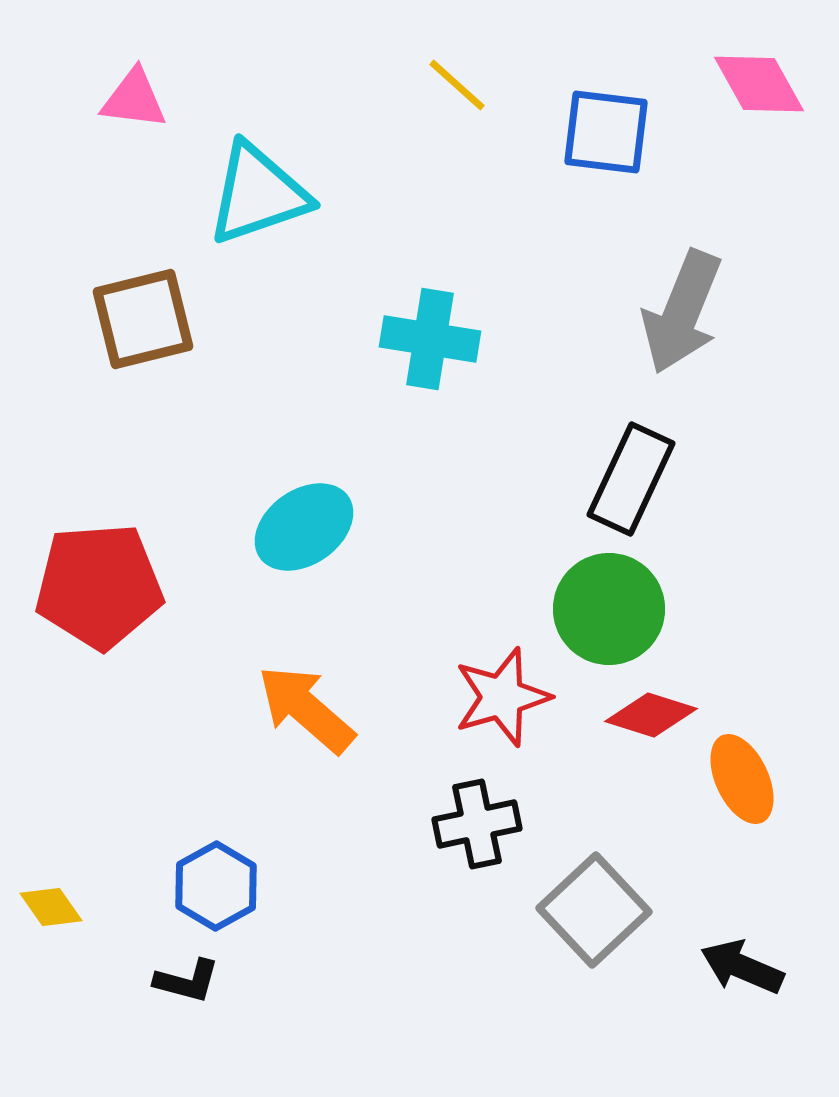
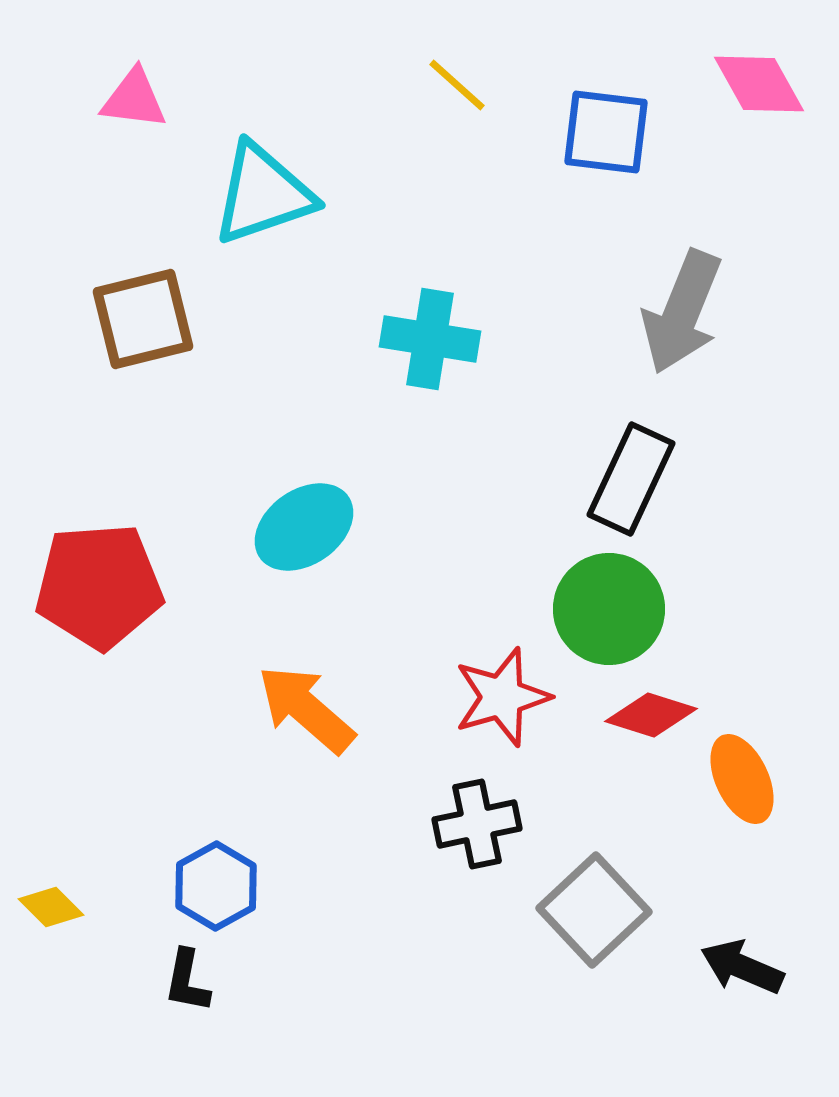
cyan triangle: moved 5 px right
yellow diamond: rotated 10 degrees counterclockwise
black L-shape: rotated 86 degrees clockwise
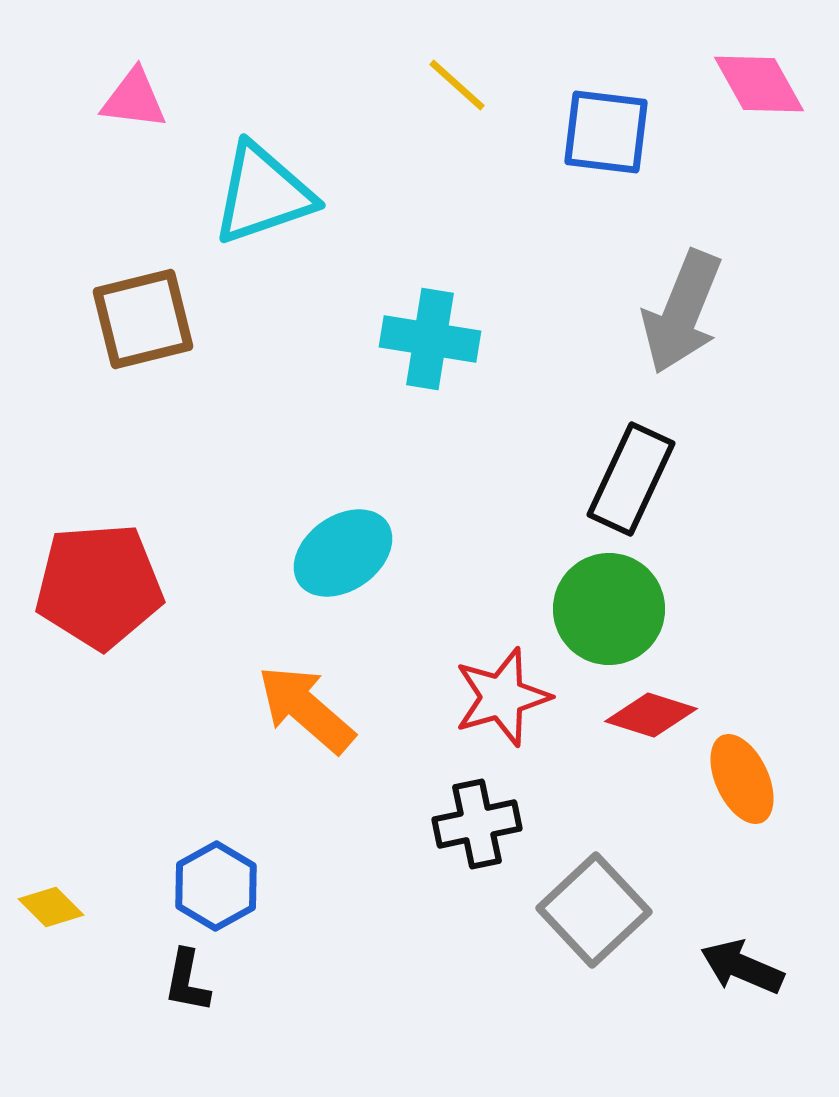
cyan ellipse: moved 39 px right, 26 px down
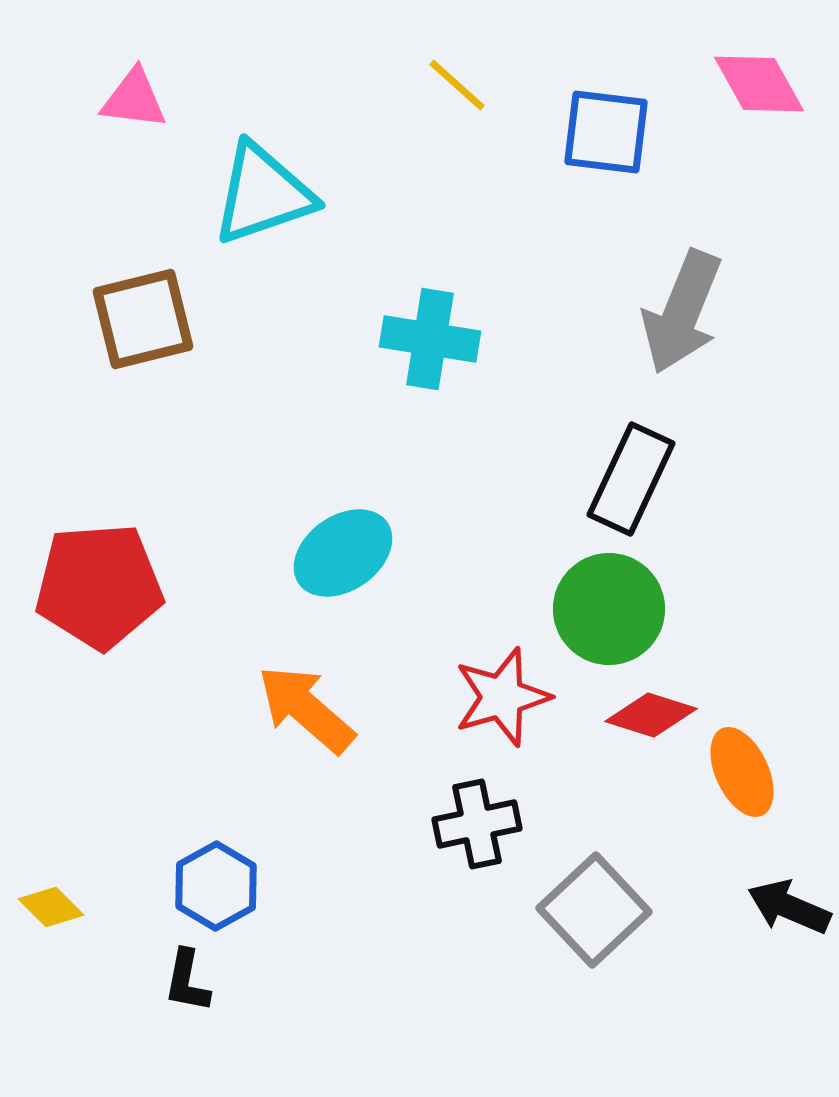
orange ellipse: moved 7 px up
black arrow: moved 47 px right, 60 px up
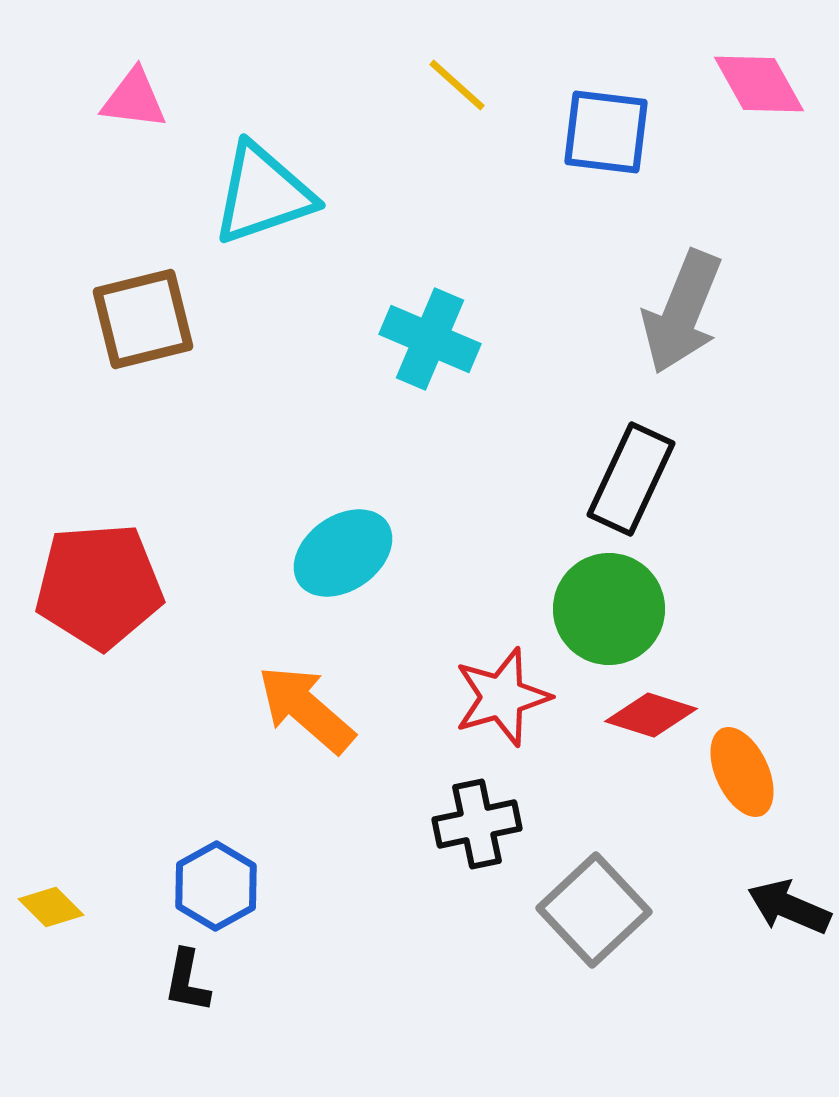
cyan cross: rotated 14 degrees clockwise
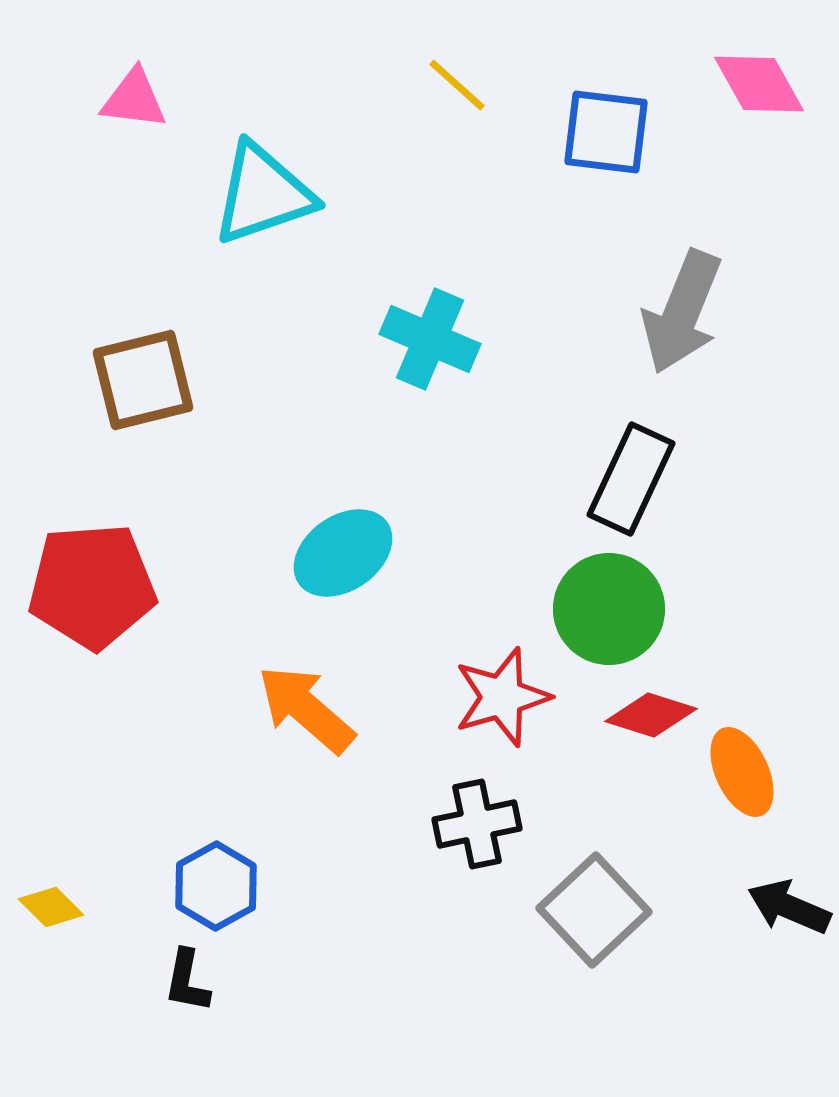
brown square: moved 61 px down
red pentagon: moved 7 px left
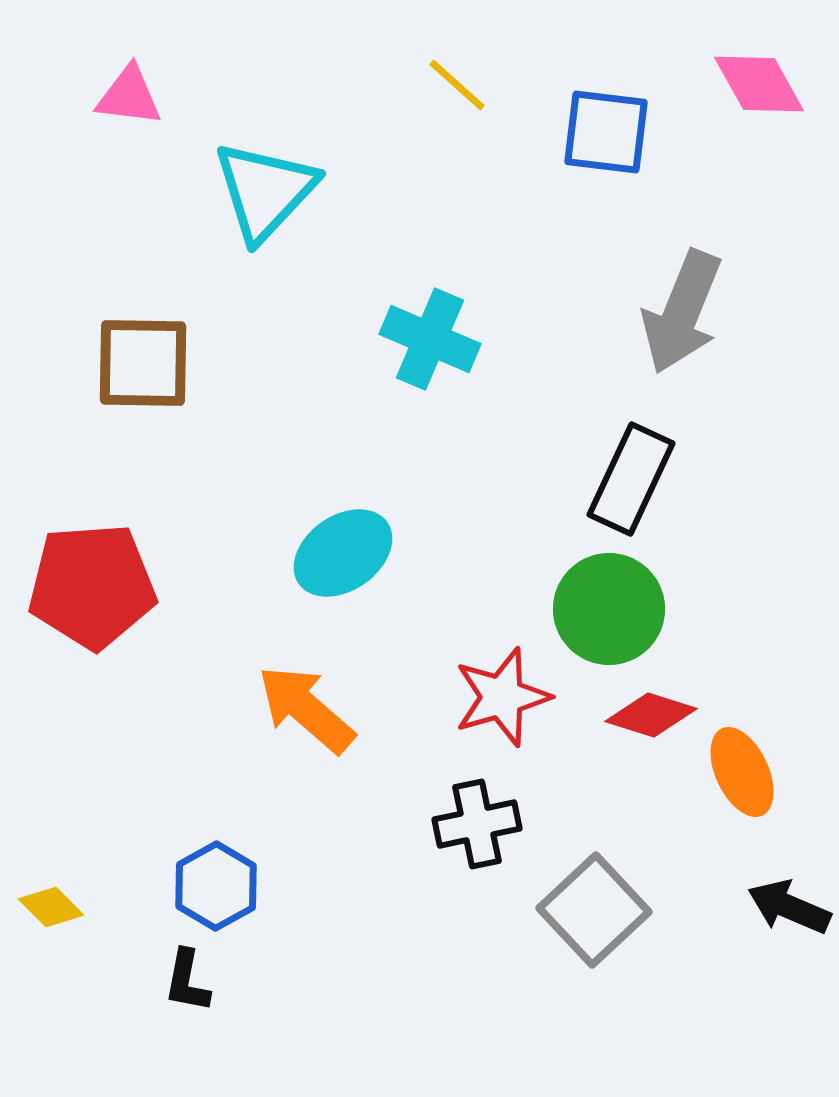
pink triangle: moved 5 px left, 3 px up
cyan triangle: moved 2 px right, 3 px up; rotated 28 degrees counterclockwise
brown square: moved 17 px up; rotated 15 degrees clockwise
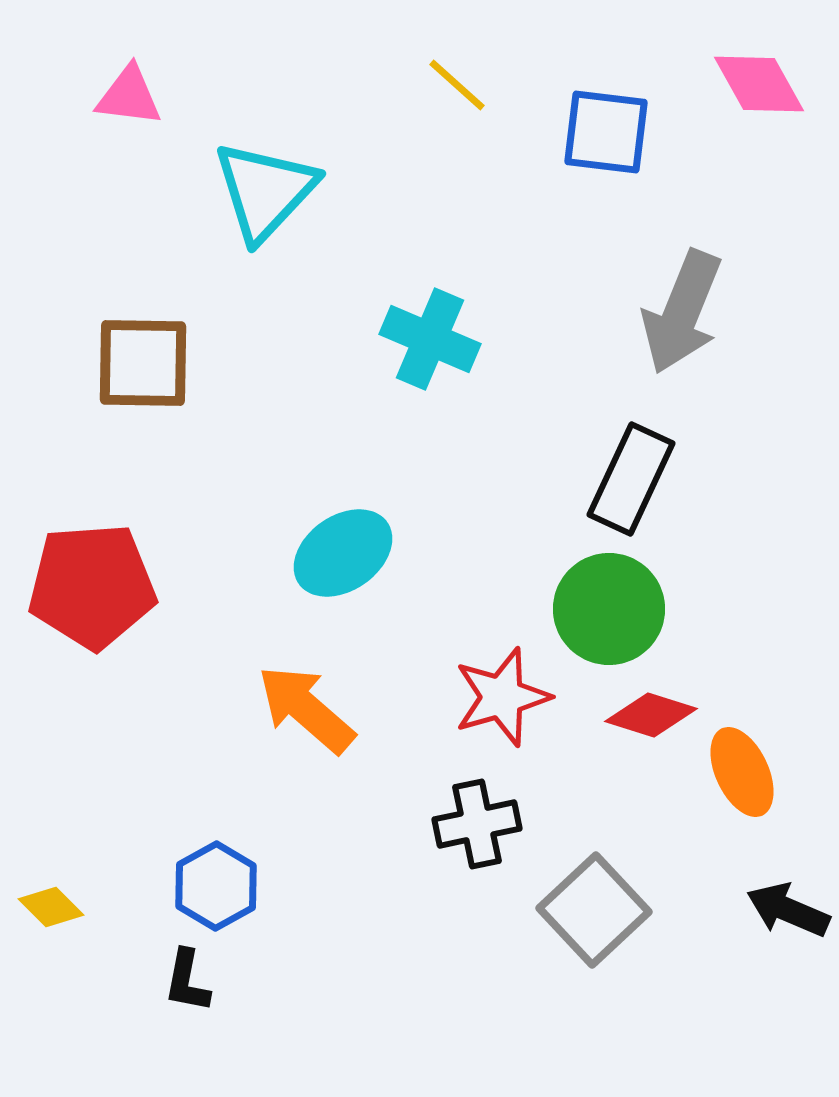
black arrow: moved 1 px left, 3 px down
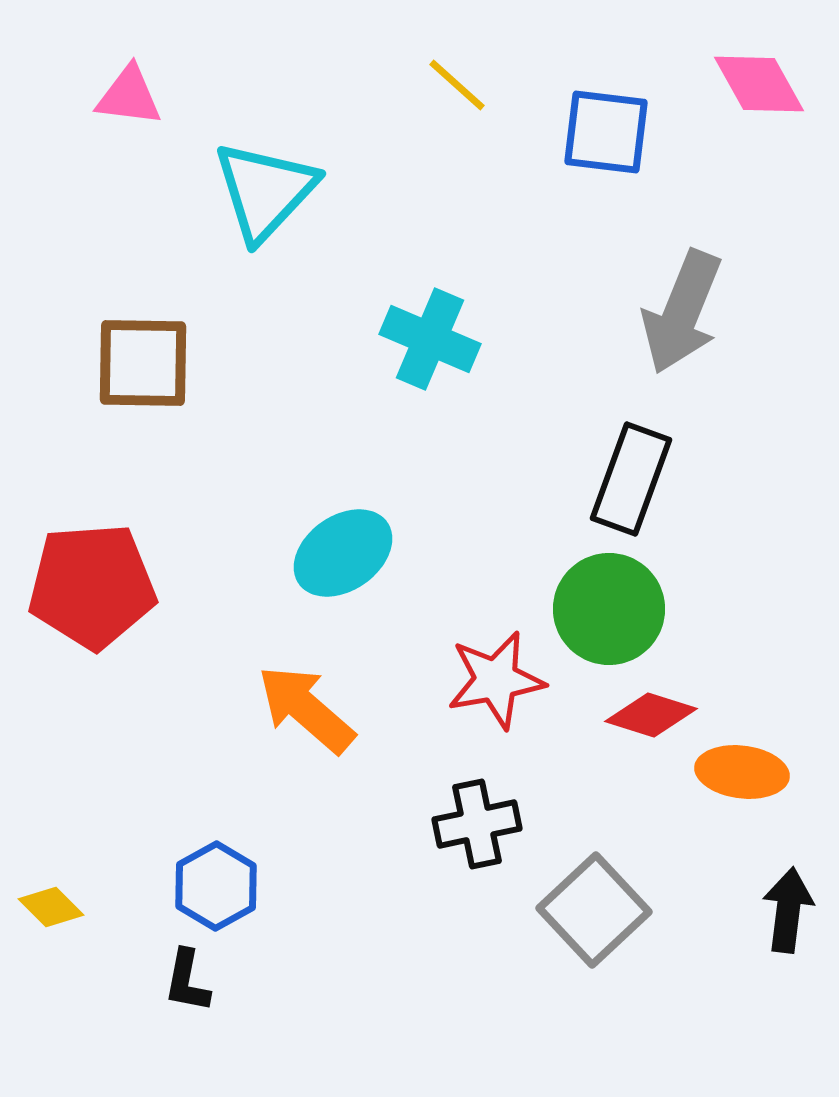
black rectangle: rotated 5 degrees counterclockwise
red star: moved 6 px left, 17 px up; rotated 6 degrees clockwise
orange ellipse: rotated 58 degrees counterclockwise
black arrow: rotated 74 degrees clockwise
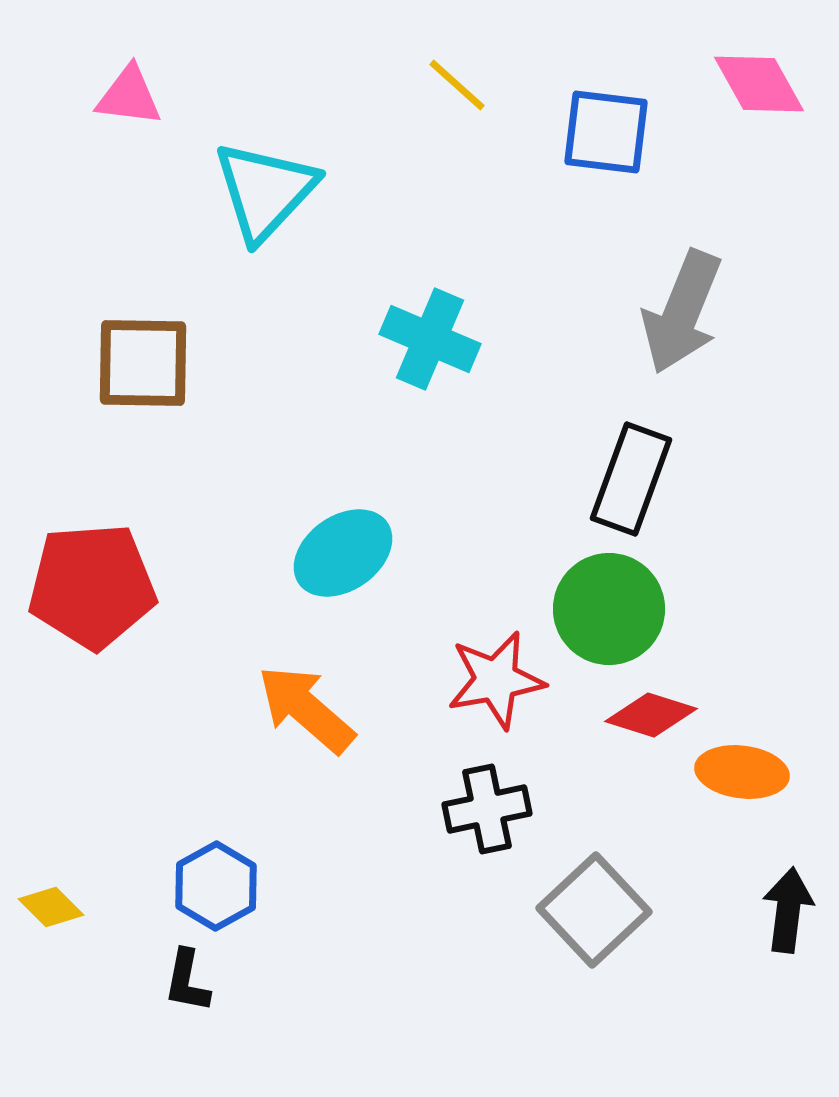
black cross: moved 10 px right, 15 px up
